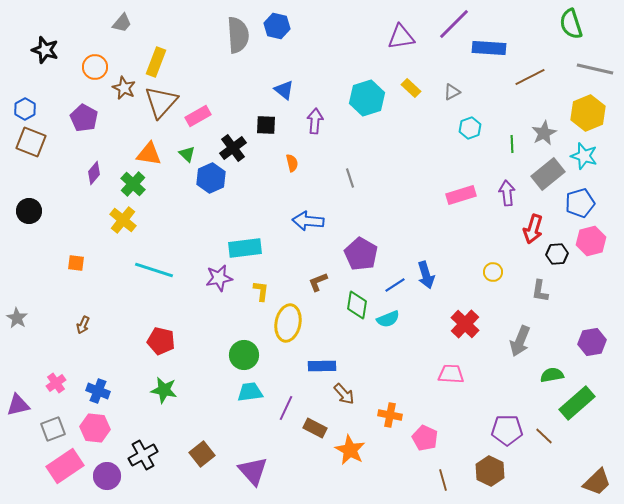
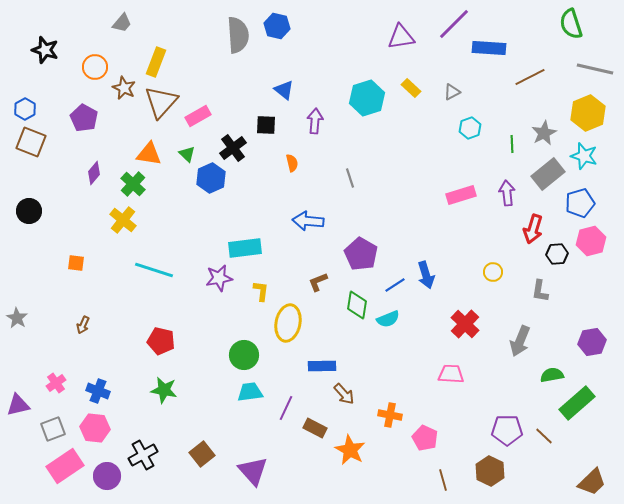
brown trapezoid at (597, 482): moved 5 px left
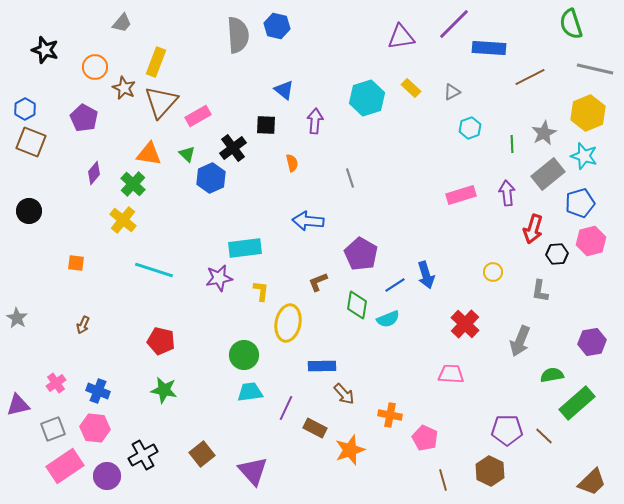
orange star at (350, 450): rotated 24 degrees clockwise
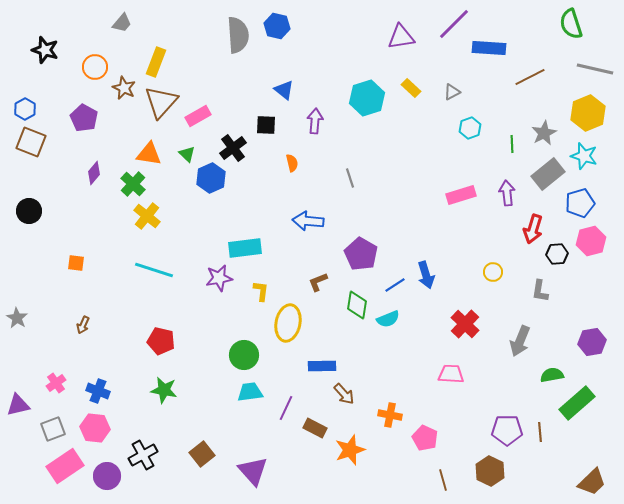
yellow cross at (123, 220): moved 24 px right, 4 px up
brown line at (544, 436): moved 4 px left, 4 px up; rotated 42 degrees clockwise
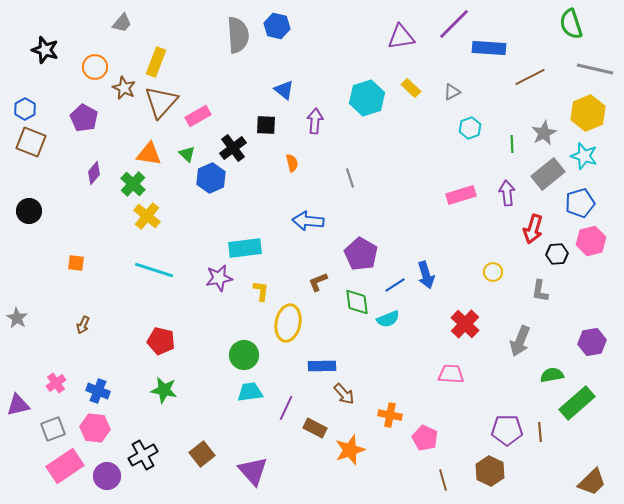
green diamond at (357, 305): moved 3 px up; rotated 16 degrees counterclockwise
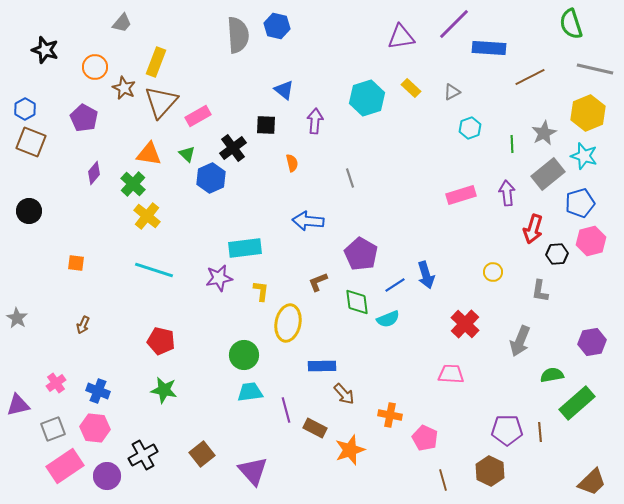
purple line at (286, 408): moved 2 px down; rotated 40 degrees counterclockwise
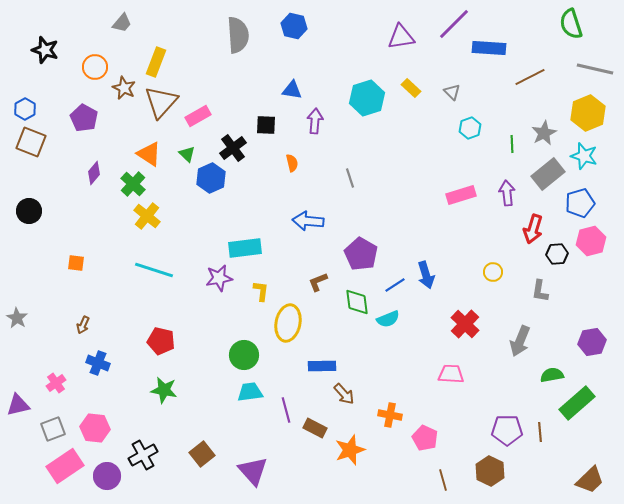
blue hexagon at (277, 26): moved 17 px right
blue triangle at (284, 90): moved 8 px right; rotated 30 degrees counterclockwise
gray triangle at (452, 92): rotated 48 degrees counterclockwise
orange triangle at (149, 154): rotated 24 degrees clockwise
blue cross at (98, 391): moved 28 px up
brown trapezoid at (592, 482): moved 2 px left, 2 px up
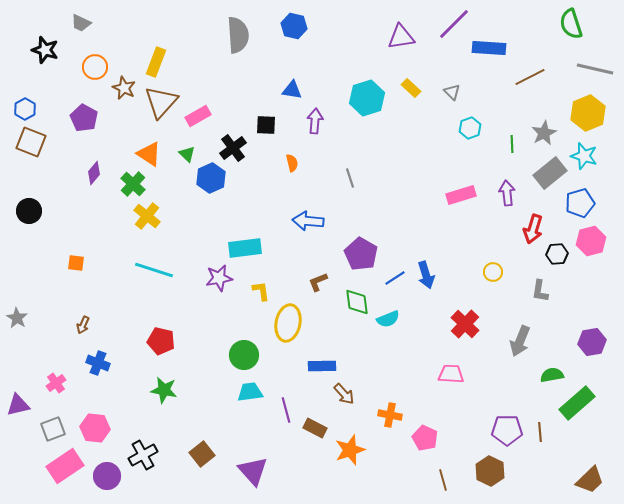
gray trapezoid at (122, 23): moved 41 px left; rotated 75 degrees clockwise
gray rectangle at (548, 174): moved 2 px right, 1 px up
blue line at (395, 285): moved 7 px up
yellow L-shape at (261, 291): rotated 15 degrees counterclockwise
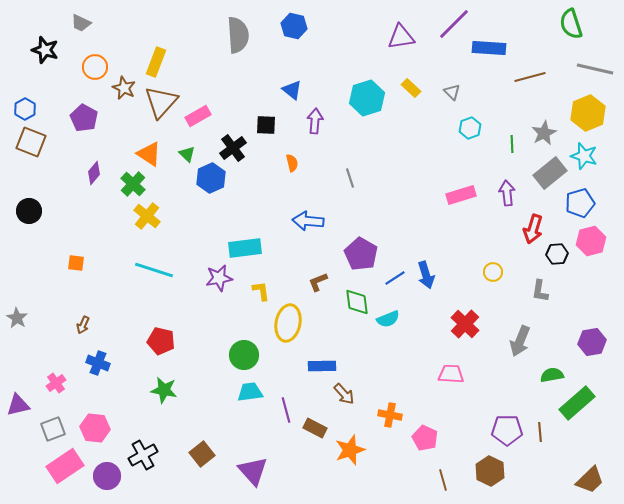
brown line at (530, 77): rotated 12 degrees clockwise
blue triangle at (292, 90): rotated 30 degrees clockwise
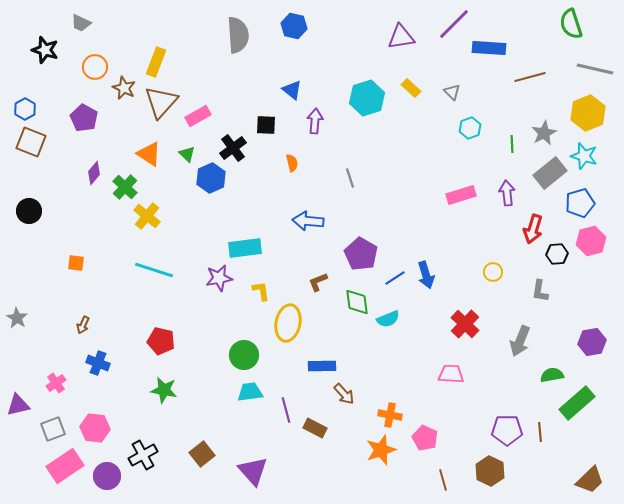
green cross at (133, 184): moved 8 px left, 3 px down
orange star at (350, 450): moved 31 px right
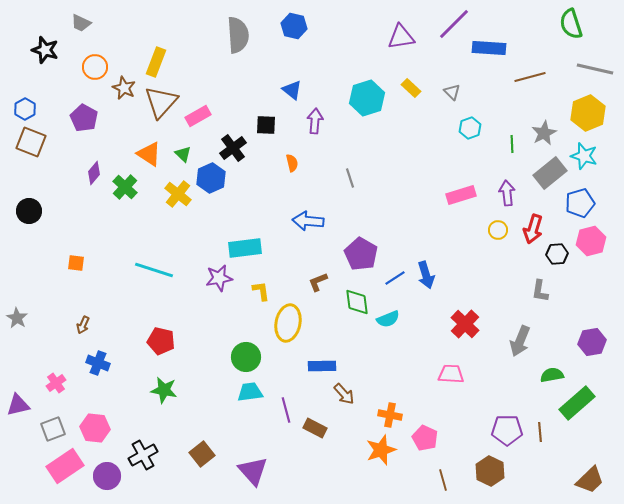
green triangle at (187, 154): moved 4 px left
yellow cross at (147, 216): moved 31 px right, 22 px up
yellow circle at (493, 272): moved 5 px right, 42 px up
green circle at (244, 355): moved 2 px right, 2 px down
